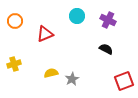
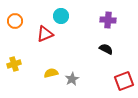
cyan circle: moved 16 px left
purple cross: rotated 21 degrees counterclockwise
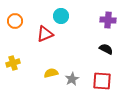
yellow cross: moved 1 px left, 1 px up
red square: moved 22 px left; rotated 24 degrees clockwise
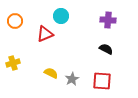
yellow semicircle: rotated 40 degrees clockwise
